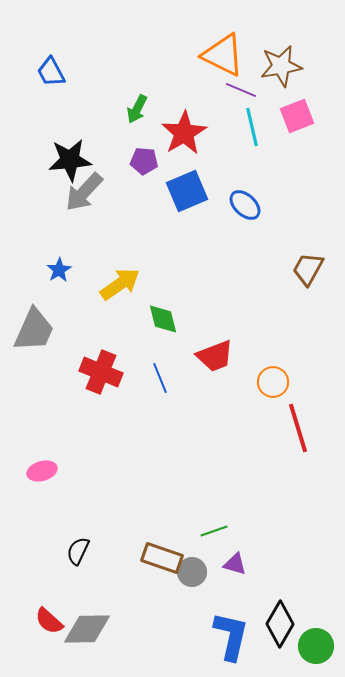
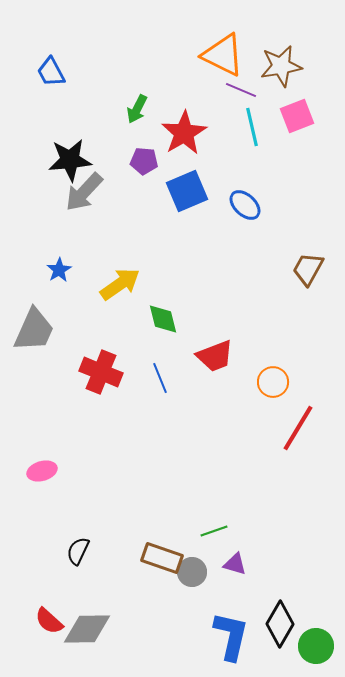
red line: rotated 48 degrees clockwise
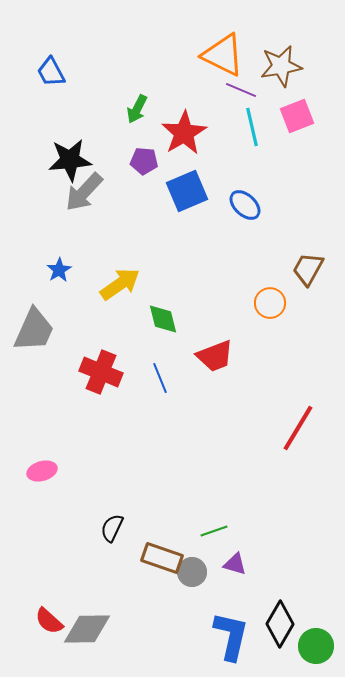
orange circle: moved 3 px left, 79 px up
black semicircle: moved 34 px right, 23 px up
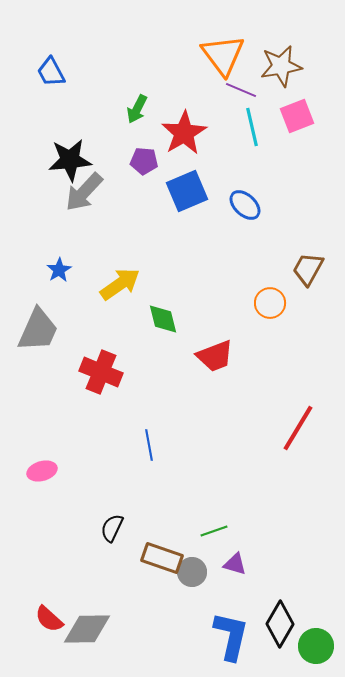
orange triangle: rotated 27 degrees clockwise
gray trapezoid: moved 4 px right
blue line: moved 11 px left, 67 px down; rotated 12 degrees clockwise
red semicircle: moved 2 px up
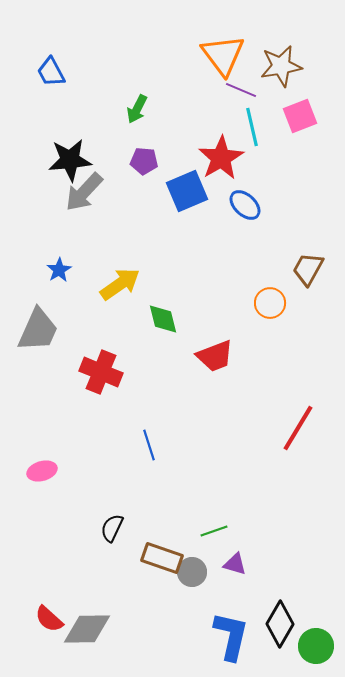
pink square: moved 3 px right
red star: moved 37 px right, 25 px down
blue line: rotated 8 degrees counterclockwise
